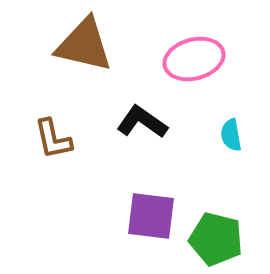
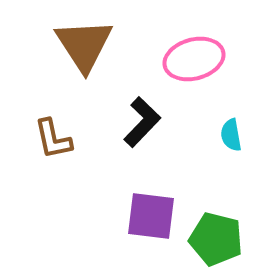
brown triangle: rotated 44 degrees clockwise
black L-shape: rotated 99 degrees clockwise
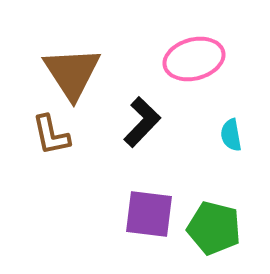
brown triangle: moved 12 px left, 28 px down
brown L-shape: moved 2 px left, 4 px up
purple square: moved 2 px left, 2 px up
green pentagon: moved 2 px left, 11 px up
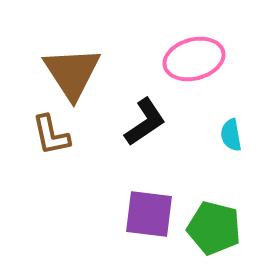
black L-shape: moved 3 px right; rotated 12 degrees clockwise
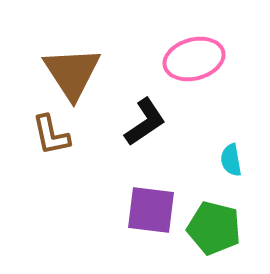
cyan semicircle: moved 25 px down
purple square: moved 2 px right, 4 px up
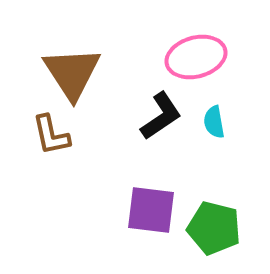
pink ellipse: moved 2 px right, 2 px up
black L-shape: moved 16 px right, 6 px up
cyan semicircle: moved 17 px left, 38 px up
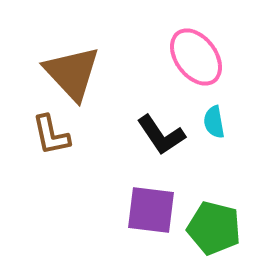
pink ellipse: rotated 68 degrees clockwise
brown triangle: rotated 10 degrees counterclockwise
black L-shape: moved 19 px down; rotated 90 degrees clockwise
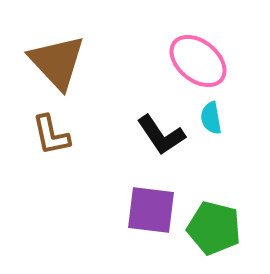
pink ellipse: moved 2 px right, 4 px down; rotated 14 degrees counterclockwise
brown triangle: moved 15 px left, 11 px up
cyan semicircle: moved 3 px left, 4 px up
